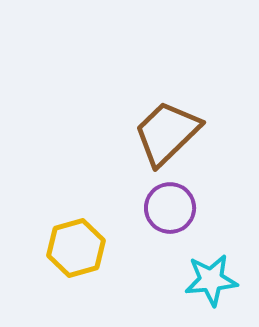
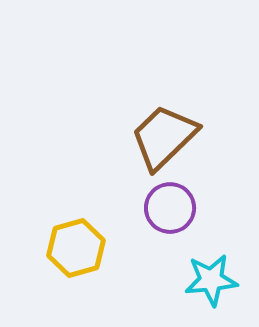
brown trapezoid: moved 3 px left, 4 px down
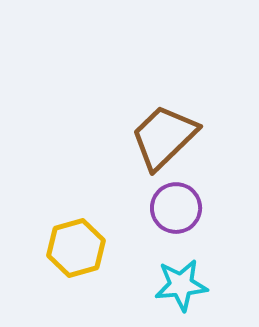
purple circle: moved 6 px right
cyan star: moved 30 px left, 5 px down
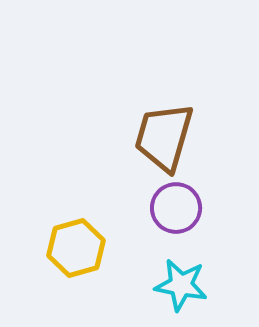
brown trapezoid: rotated 30 degrees counterclockwise
cyan star: rotated 16 degrees clockwise
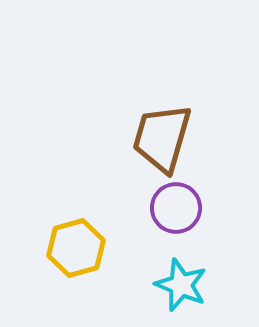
brown trapezoid: moved 2 px left, 1 px down
cyan star: rotated 12 degrees clockwise
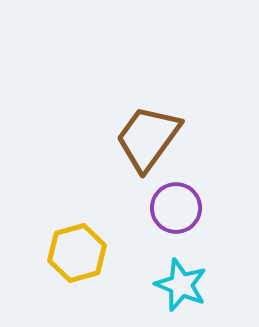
brown trapezoid: moved 14 px left; rotated 20 degrees clockwise
yellow hexagon: moved 1 px right, 5 px down
